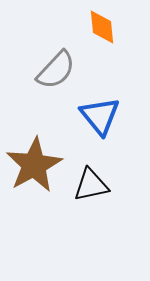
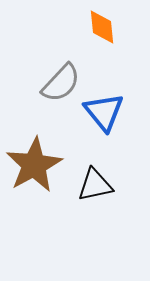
gray semicircle: moved 5 px right, 13 px down
blue triangle: moved 4 px right, 4 px up
black triangle: moved 4 px right
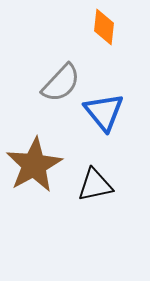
orange diamond: moved 2 px right; rotated 12 degrees clockwise
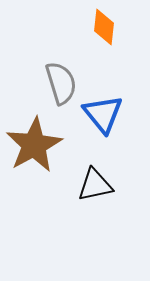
gray semicircle: rotated 60 degrees counterclockwise
blue triangle: moved 1 px left, 2 px down
brown star: moved 20 px up
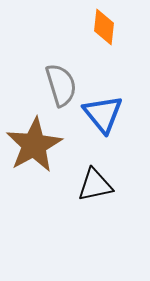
gray semicircle: moved 2 px down
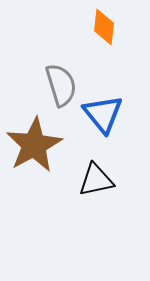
black triangle: moved 1 px right, 5 px up
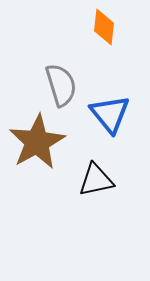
blue triangle: moved 7 px right
brown star: moved 3 px right, 3 px up
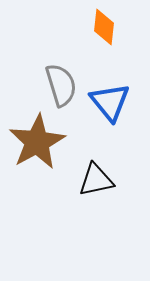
blue triangle: moved 12 px up
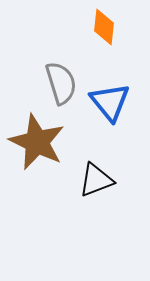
gray semicircle: moved 2 px up
brown star: rotated 18 degrees counterclockwise
black triangle: rotated 9 degrees counterclockwise
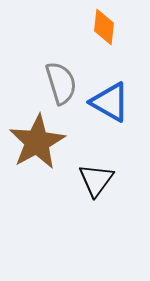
blue triangle: rotated 21 degrees counterclockwise
brown star: rotated 18 degrees clockwise
black triangle: rotated 33 degrees counterclockwise
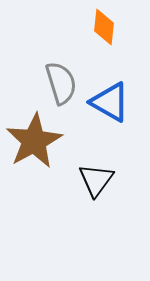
brown star: moved 3 px left, 1 px up
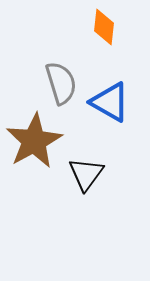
black triangle: moved 10 px left, 6 px up
